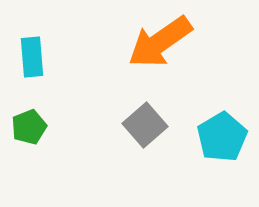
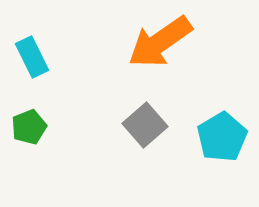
cyan rectangle: rotated 21 degrees counterclockwise
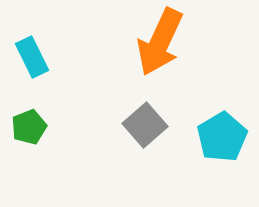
orange arrow: rotated 30 degrees counterclockwise
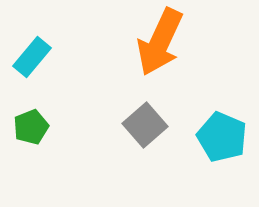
cyan rectangle: rotated 66 degrees clockwise
green pentagon: moved 2 px right
cyan pentagon: rotated 18 degrees counterclockwise
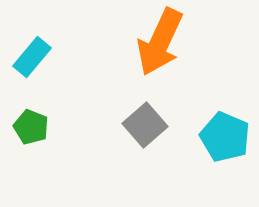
green pentagon: rotated 28 degrees counterclockwise
cyan pentagon: moved 3 px right
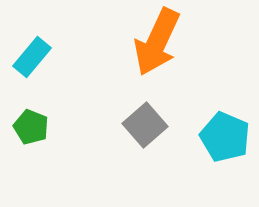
orange arrow: moved 3 px left
